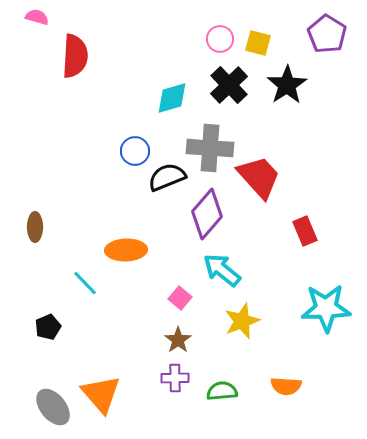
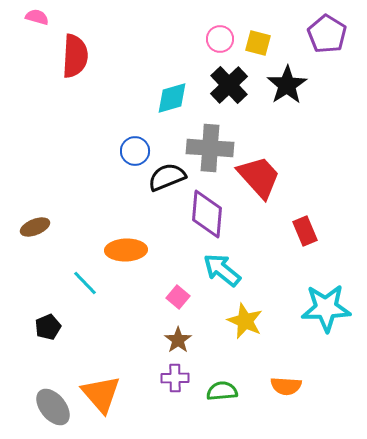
purple diamond: rotated 36 degrees counterclockwise
brown ellipse: rotated 68 degrees clockwise
pink square: moved 2 px left, 1 px up
yellow star: moved 3 px right; rotated 27 degrees counterclockwise
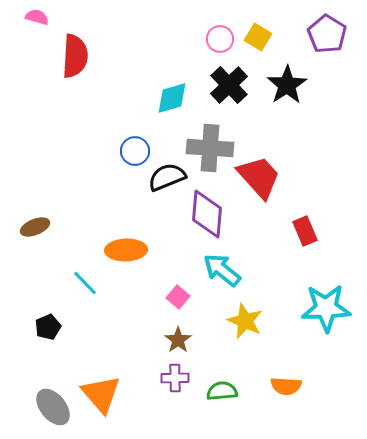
yellow square: moved 6 px up; rotated 16 degrees clockwise
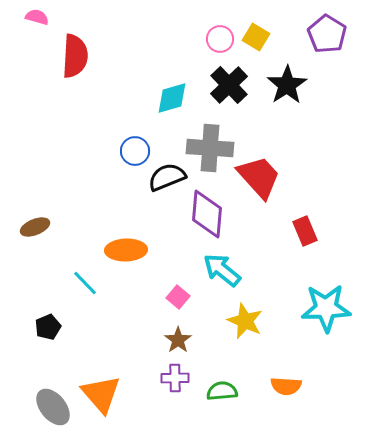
yellow square: moved 2 px left
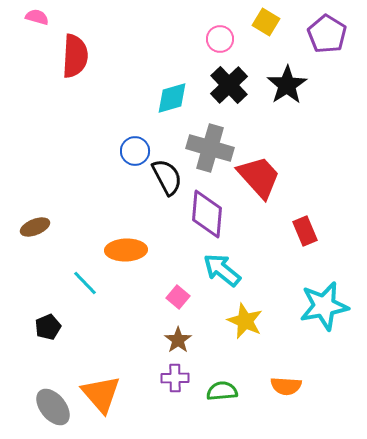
yellow square: moved 10 px right, 15 px up
gray cross: rotated 12 degrees clockwise
black semicircle: rotated 84 degrees clockwise
cyan star: moved 2 px left, 2 px up; rotated 9 degrees counterclockwise
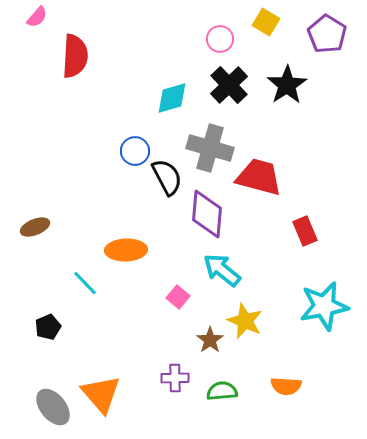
pink semicircle: rotated 115 degrees clockwise
red trapezoid: rotated 33 degrees counterclockwise
brown star: moved 32 px right
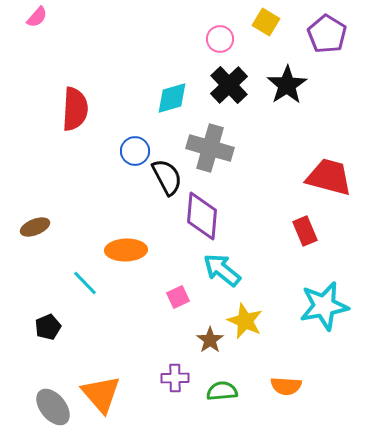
red semicircle: moved 53 px down
red trapezoid: moved 70 px right
purple diamond: moved 5 px left, 2 px down
pink square: rotated 25 degrees clockwise
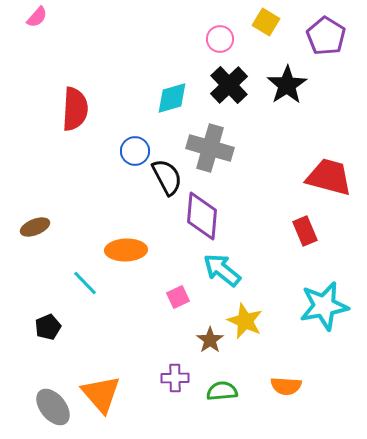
purple pentagon: moved 1 px left, 2 px down
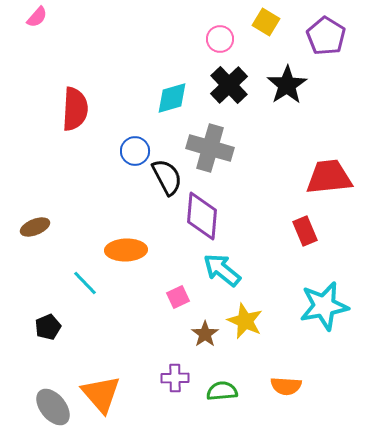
red trapezoid: rotated 21 degrees counterclockwise
brown star: moved 5 px left, 6 px up
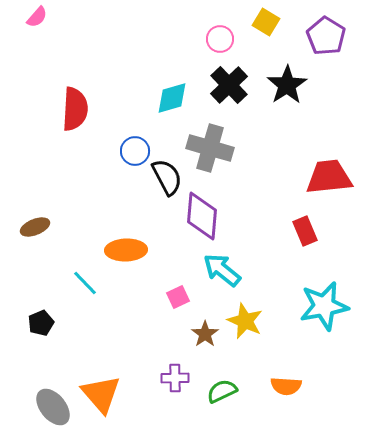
black pentagon: moved 7 px left, 4 px up
green semicircle: rotated 20 degrees counterclockwise
